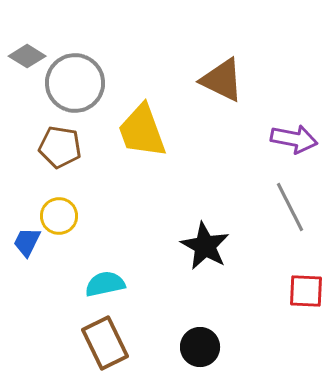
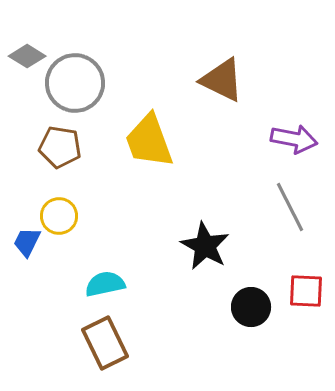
yellow trapezoid: moved 7 px right, 10 px down
black circle: moved 51 px right, 40 px up
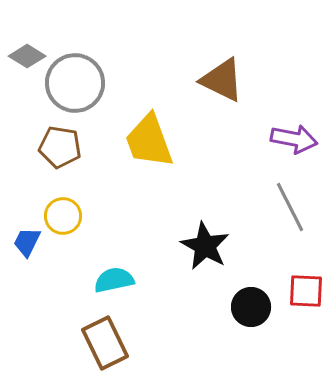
yellow circle: moved 4 px right
cyan semicircle: moved 9 px right, 4 px up
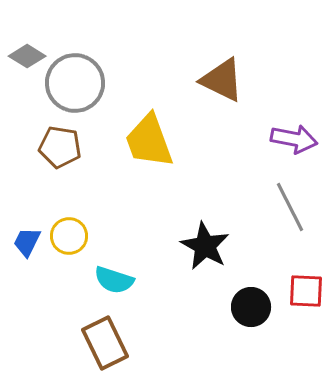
yellow circle: moved 6 px right, 20 px down
cyan semicircle: rotated 150 degrees counterclockwise
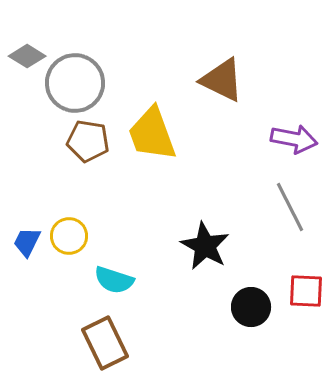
yellow trapezoid: moved 3 px right, 7 px up
brown pentagon: moved 28 px right, 6 px up
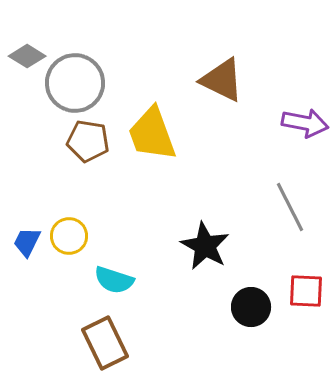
purple arrow: moved 11 px right, 16 px up
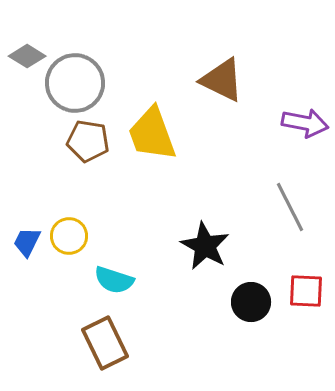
black circle: moved 5 px up
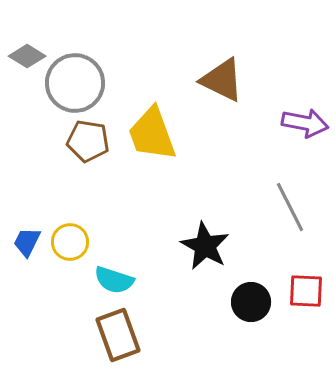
yellow circle: moved 1 px right, 6 px down
brown rectangle: moved 13 px right, 8 px up; rotated 6 degrees clockwise
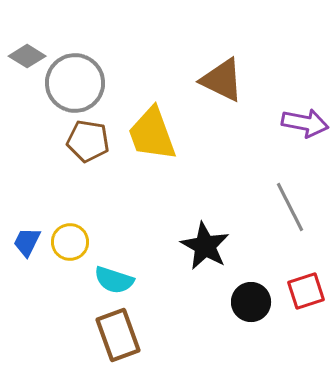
red square: rotated 21 degrees counterclockwise
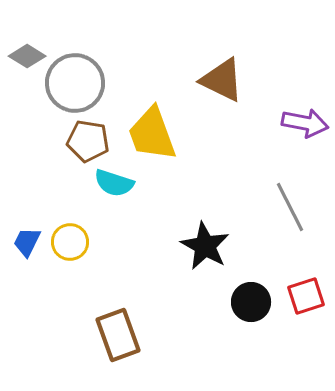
cyan semicircle: moved 97 px up
red square: moved 5 px down
